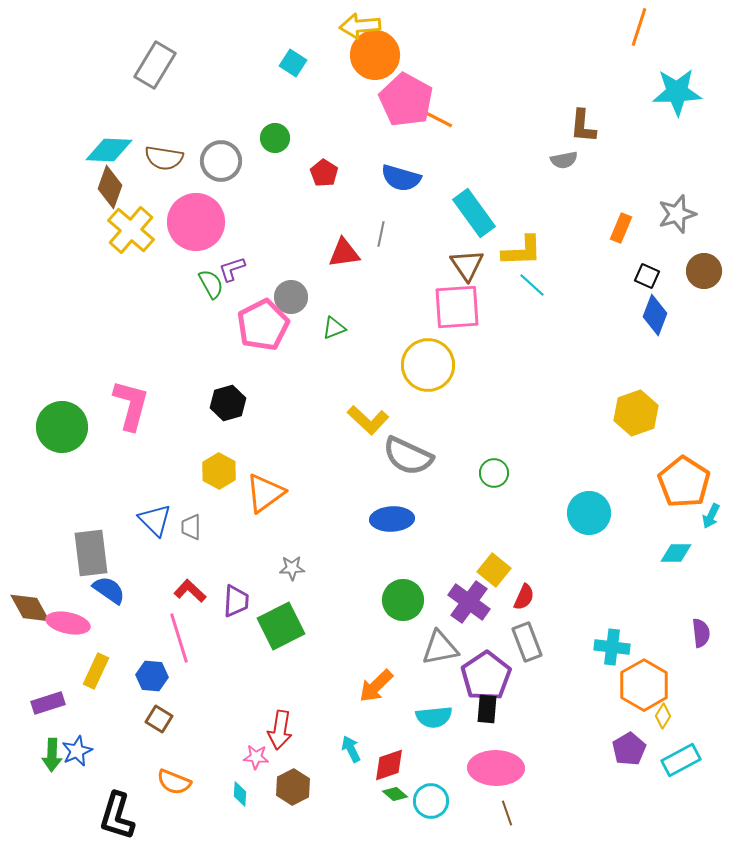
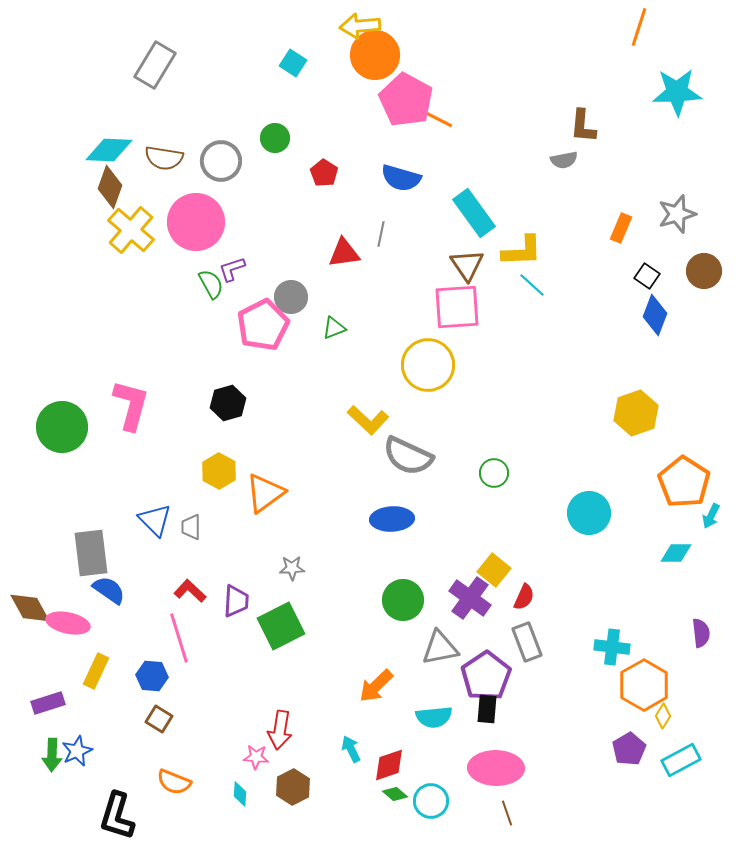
black square at (647, 276): rotated 10 degrees clockwise
purple cross at (469, 602): moved 1 px right, 4 px up
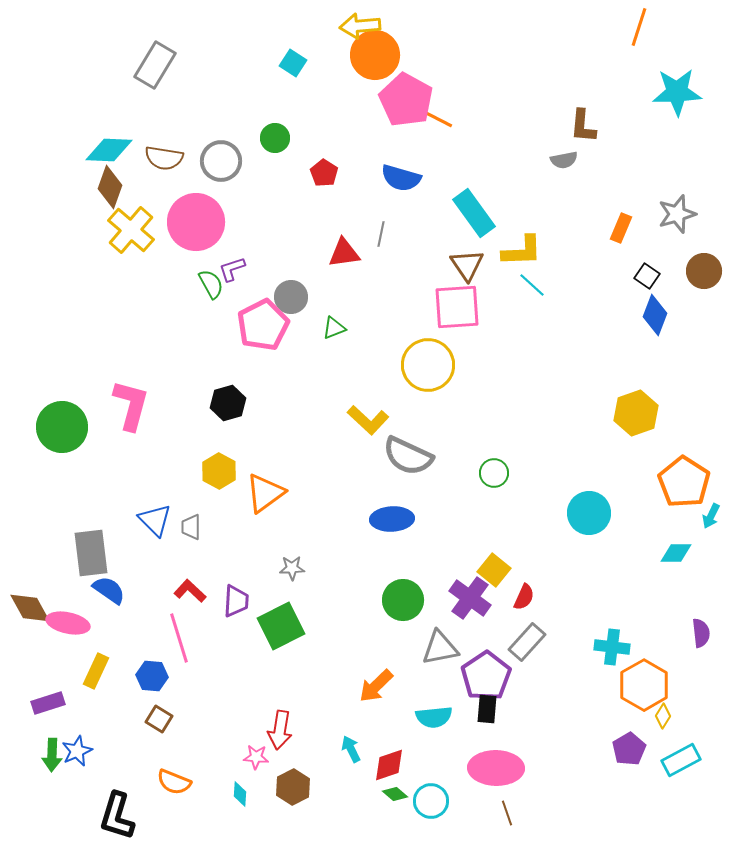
gray rectangle at (527, 642): rotated 63 degrees clockwise
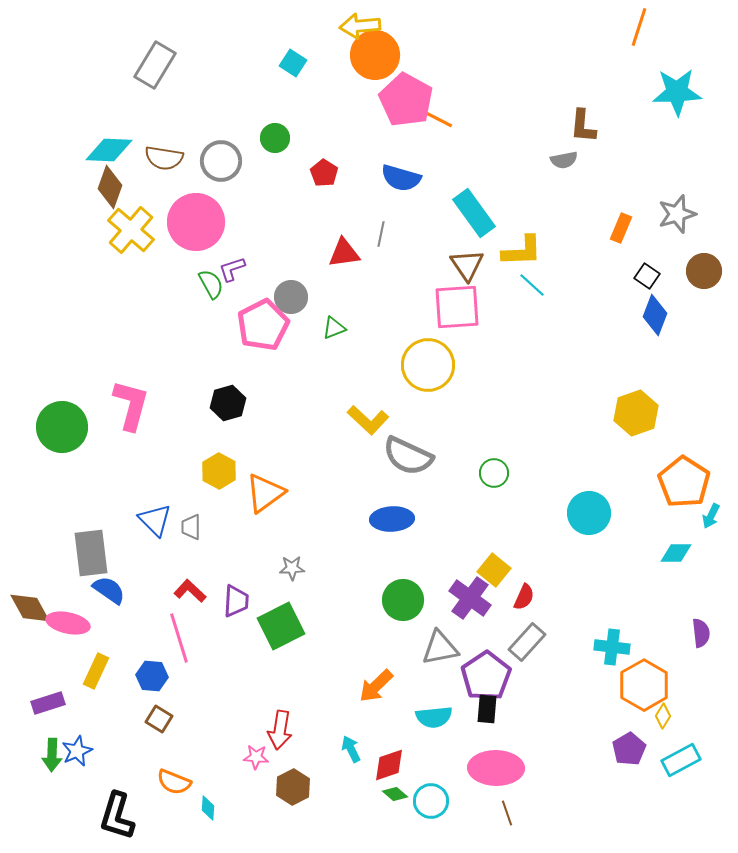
cyan diamond at (240, 794): moved 32 px left, 14 px down
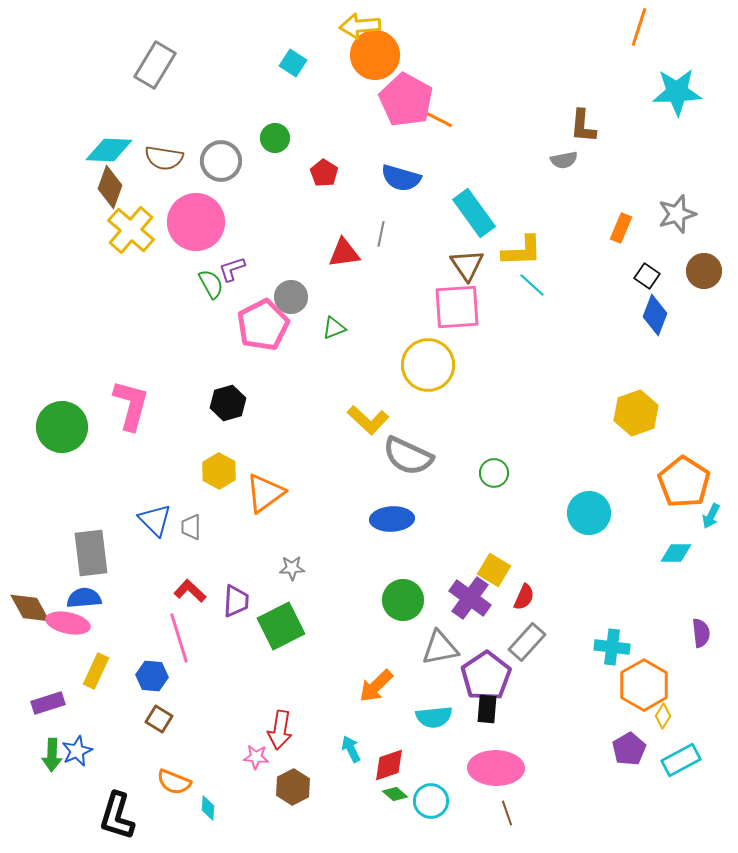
yellow square at (494, 570): rotated 8 degrees counterclockwise
blue semicircle at (109, 590): moved 25 px left, 8 px down; rotated 40 degrees counterclockwise
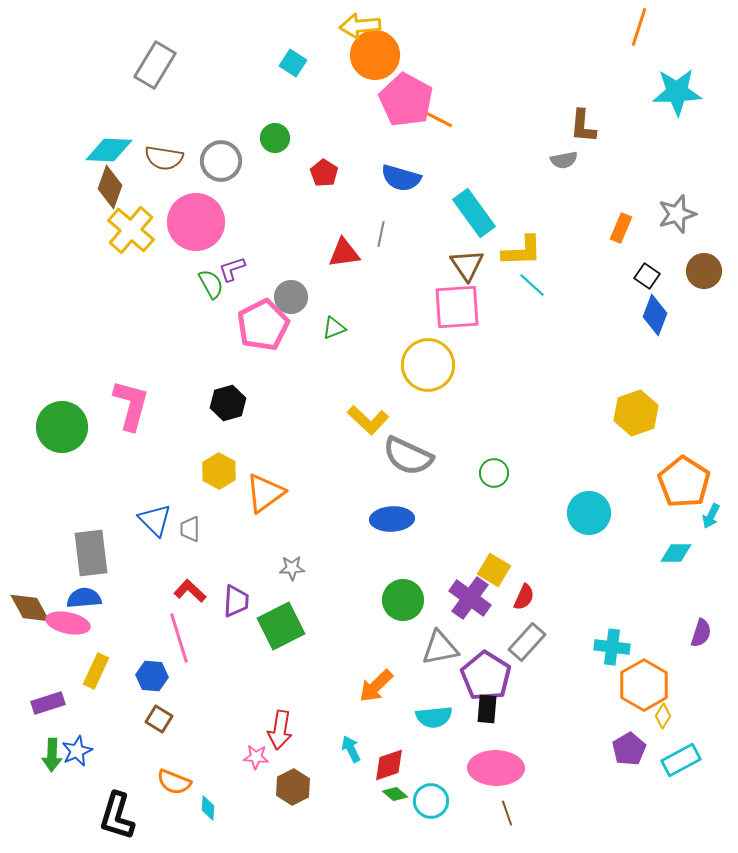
gray trapezoid at (191, 527): moved 1 px left, 2 px down
purple semicircle at (701, 633): rotated 24 degrees clockwise
purple pentagon at (486, 676): rotated 6 degrees counterclockwise
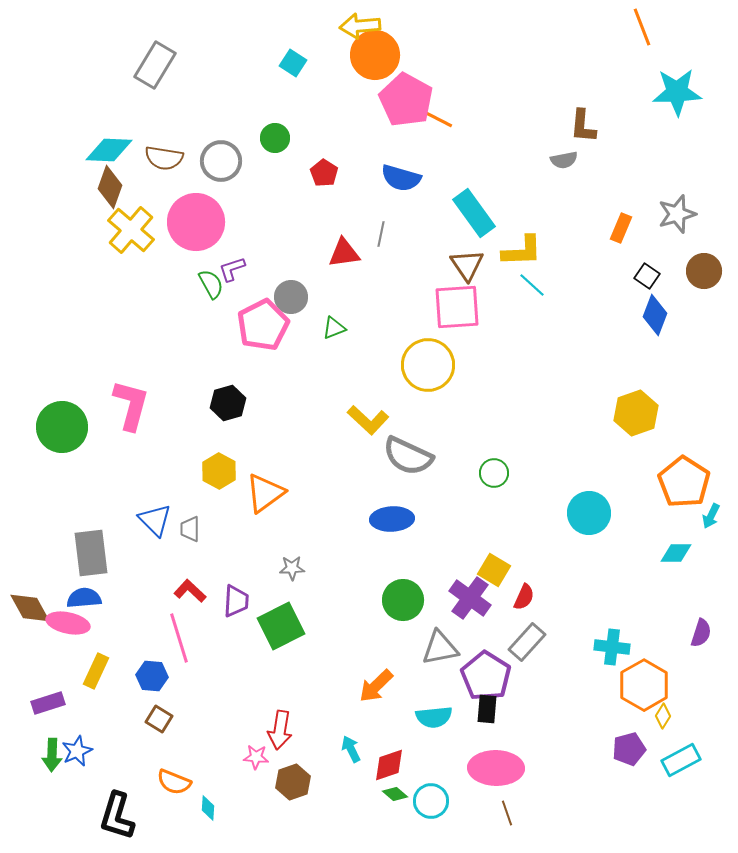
orange line at (639, 27): moved 3 px right; rotated 39 degrees counterclockwise
purple pentagon at (629, 749): rotated 16 degrees clockwise
brown hexagon at (293, 787): moved 5 px up; rotated 8 degrees clockwise
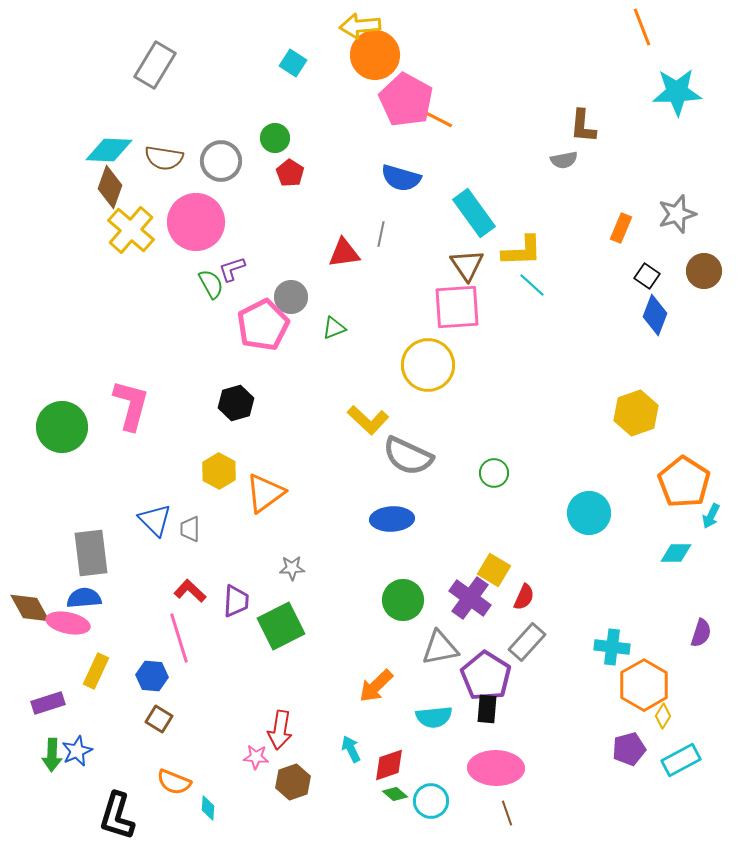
red pentagon at (324, 173): moved 34 px left
black hexagon at (228, 403): moved 8 px right
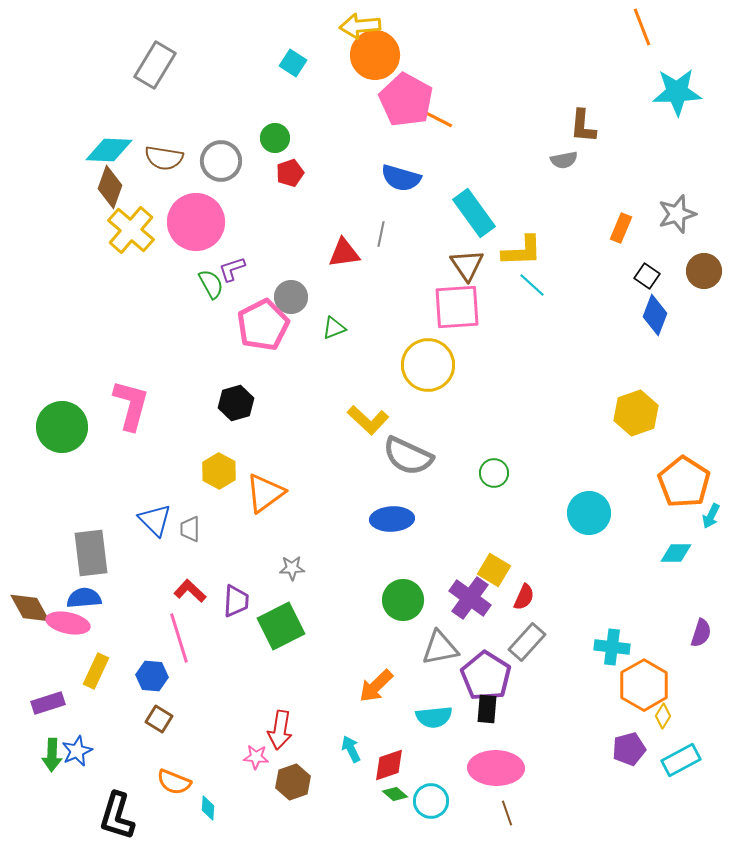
red pentagon at (290, 173): rotated 20 degrees clockwise
